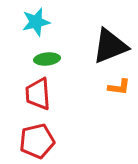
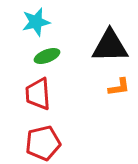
black triangle: rotated 21 degrees clockwise
green ellipse: moved 3 px up; rotated 15 degrees counterclockwise
orange L-shape: rotated 15 degrees counterclockwise
red pentagon: moved 6 px right, 2 px down
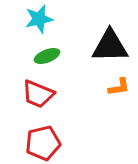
cyan star: moved 3 px right, 3 px up
red trapezoid: rotated 64 degrees counterclockwise
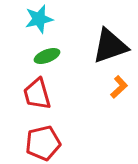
black triangle: rotated 18 degrees counterclockwise
orange L-shape: rotated 35 degrees counterclockwise
red trapezoid: moved 1 px left; rotated 52 degrees clockwise
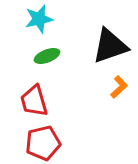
red trapezoid: moved 3 px left, 7 px down
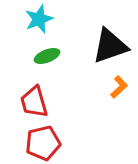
cyan star: rotated 8 degrees counterclockwise
red trapezoid: moved 1 px down
